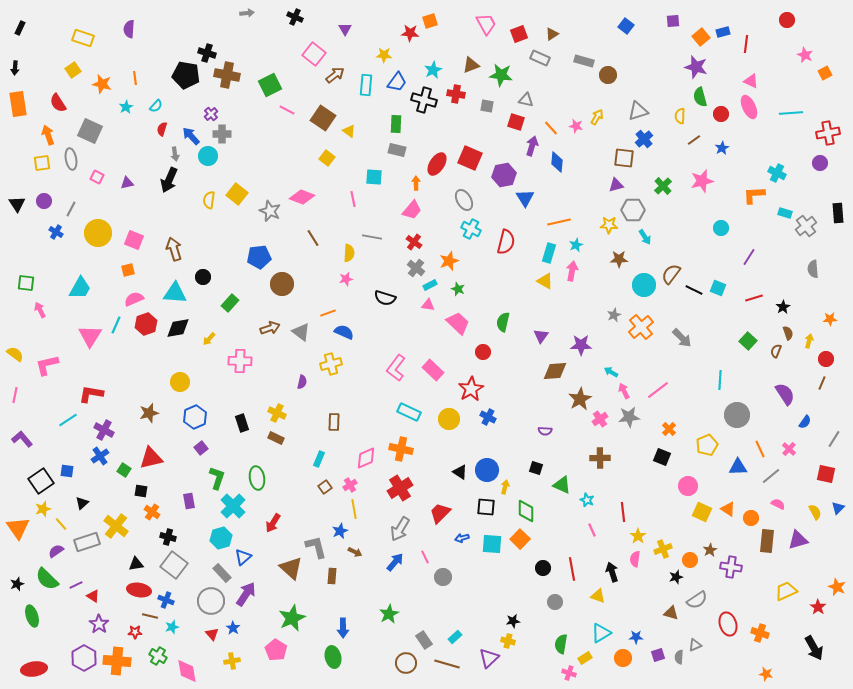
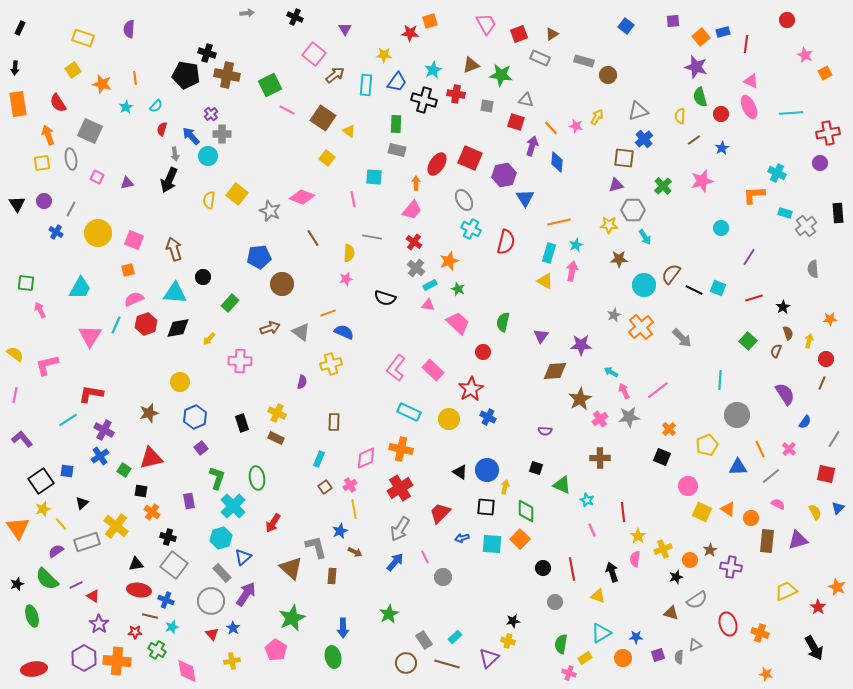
green cross at (158, 656): moved 1 px left, 6 px up
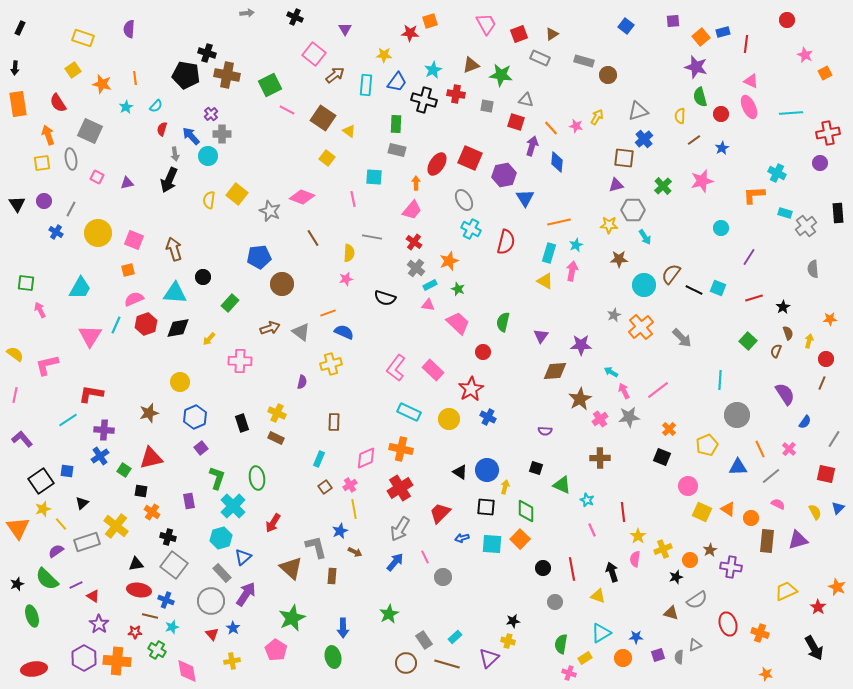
purple cross at (104, 430): rotated 24 degrees counterclockwise
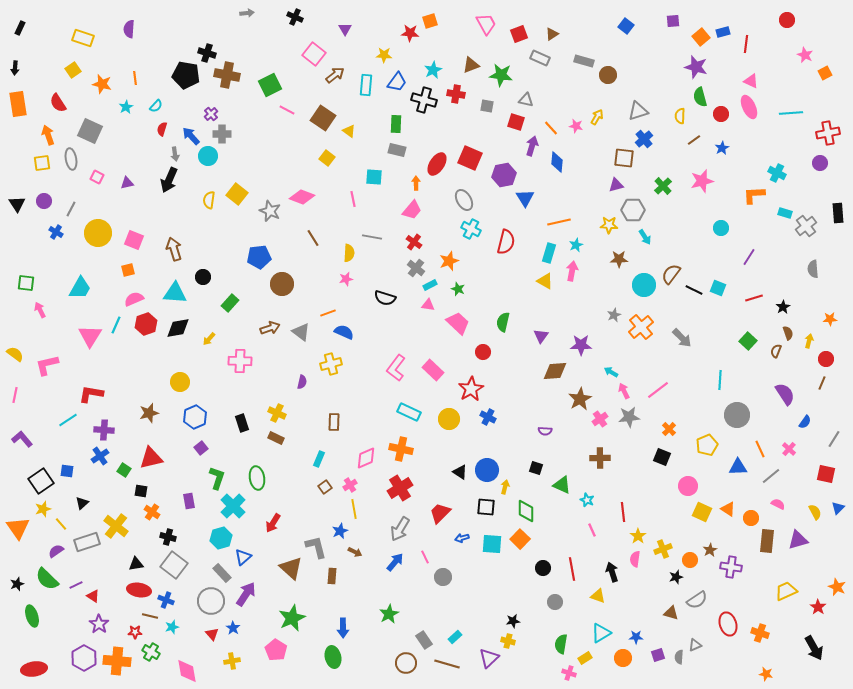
green cross at (157, 650): moved 6 px left, 2 px down
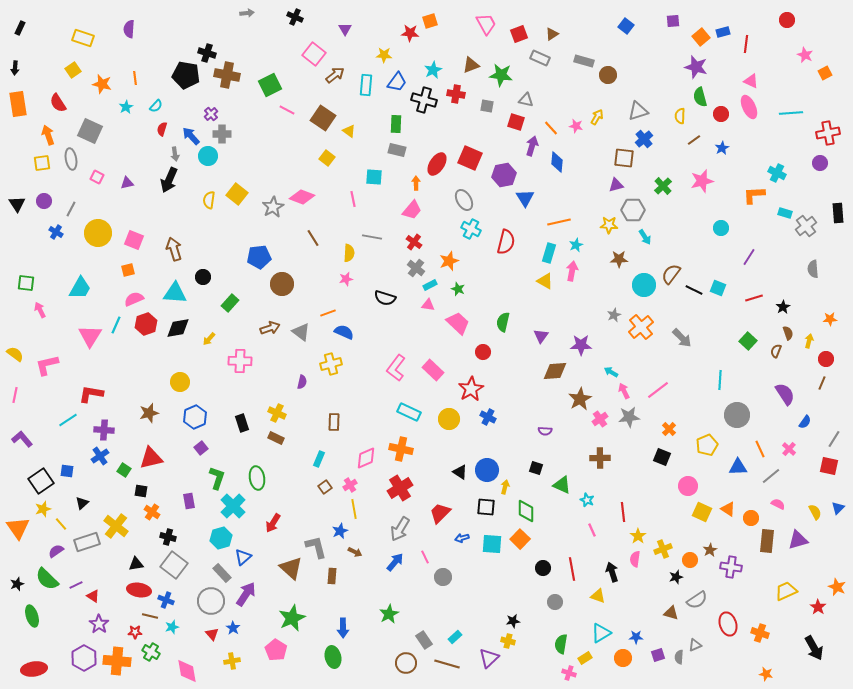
gray star at (270, 211): moved 3 px right, 4 px up; rotated 20 degrees clockwise
red square at (826, 474): moved 3 px right, 8 px up
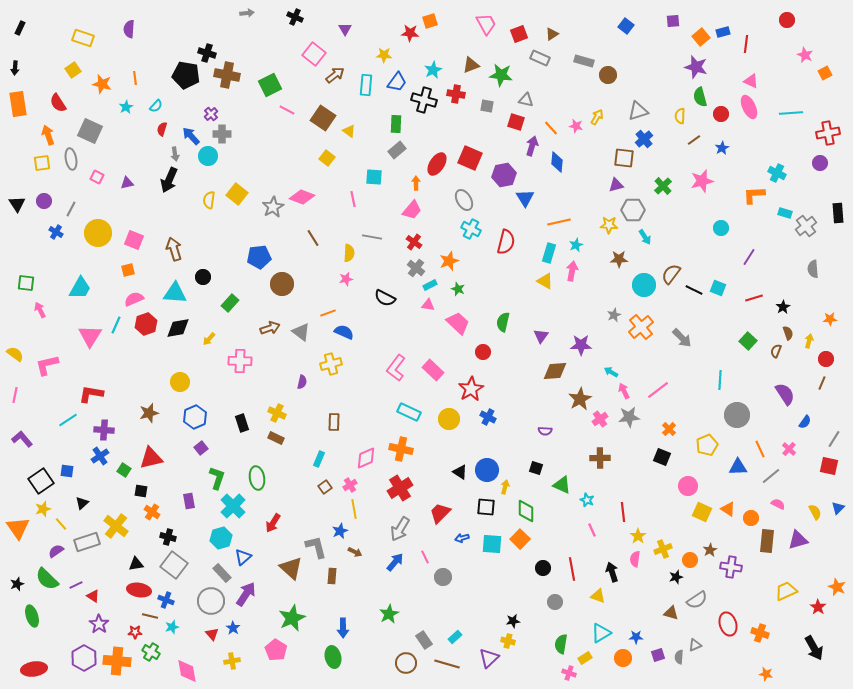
gray rectangle at (397, 150): rotated 54 degrees counterclockwise
black semicircle at (385, 298): rotated 10 degrees clockwise
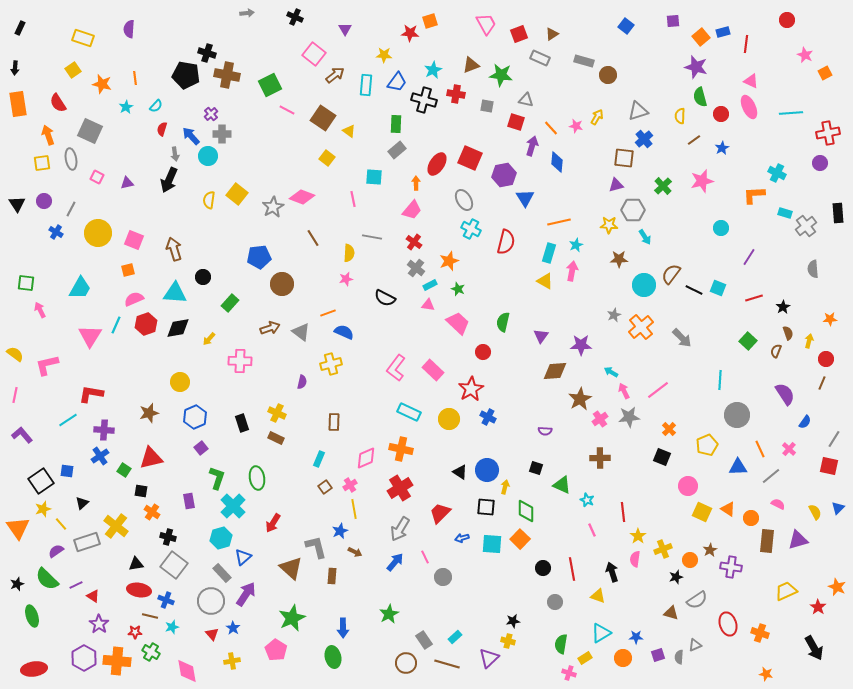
purple L-shape at (22, 439): moved 4 px up
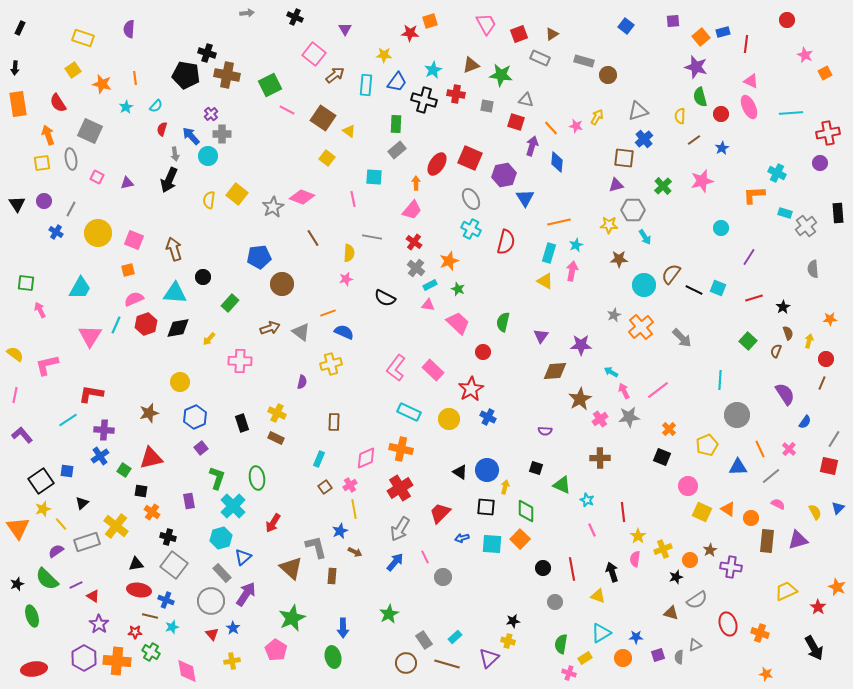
gray ellipse at (464, 200): moved 7 px right, 1 px up
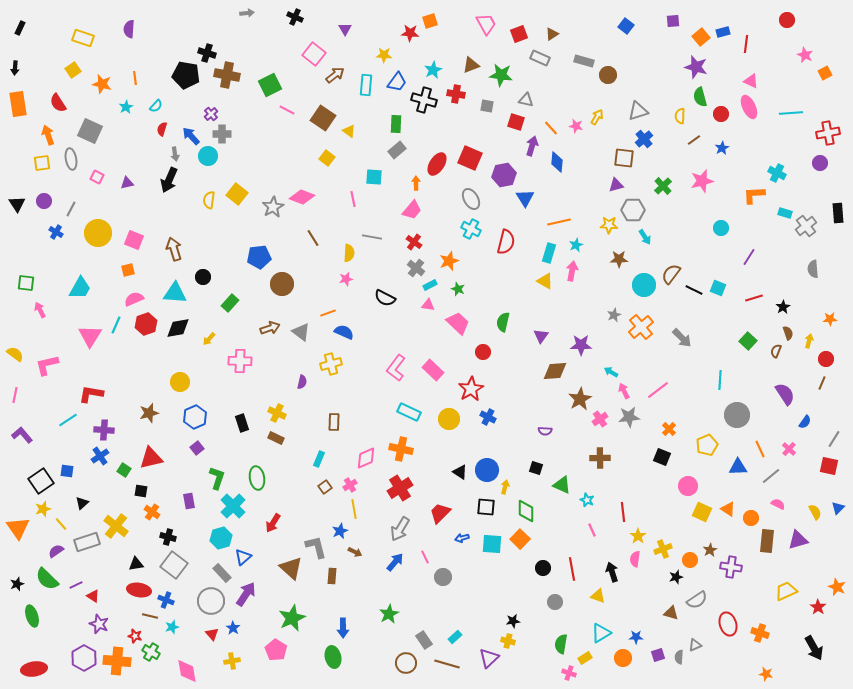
purple square at (201, 448): moved 4 px left
purple star at (99, 624): rotated 12 degrees counterclockwise
red star at (135, 632): moved 4 px down; rotated 16 degrees clockwise
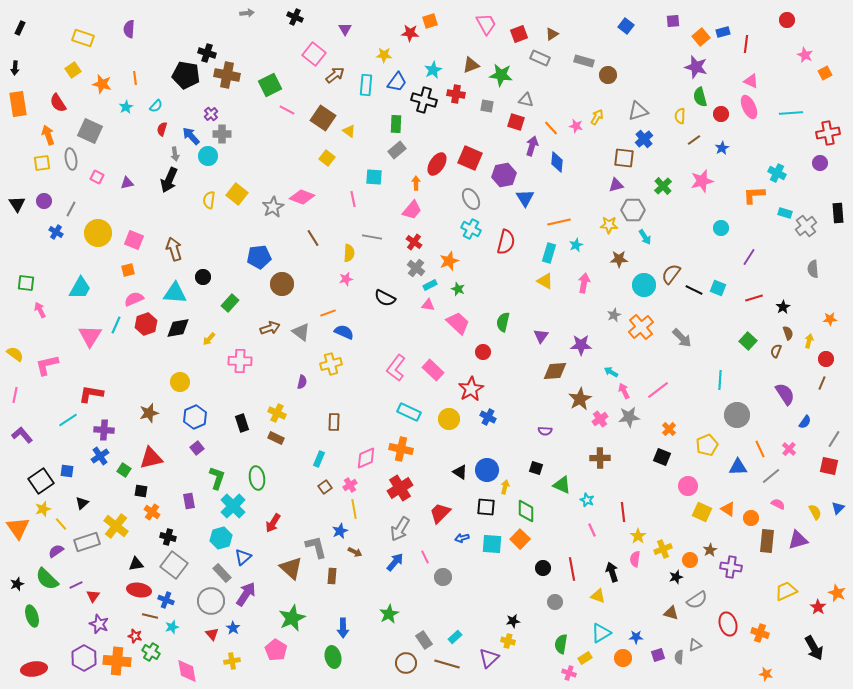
pink arrow at (572, 271): moved 12 px right, 12 px down
orange star at (837, 587): moved 6 px down
red triangle at (93, 596): rotated 32 degrees clockwise
